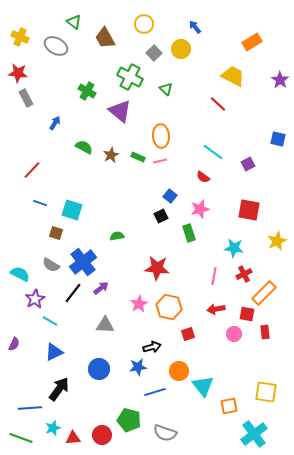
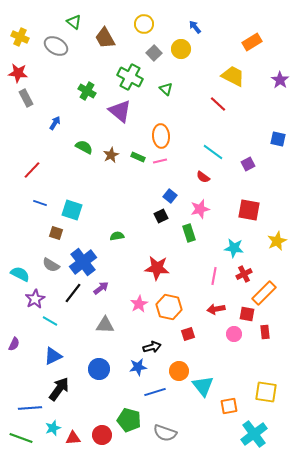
blue triangle at (54, 352): moved 1 px left, 4 px down
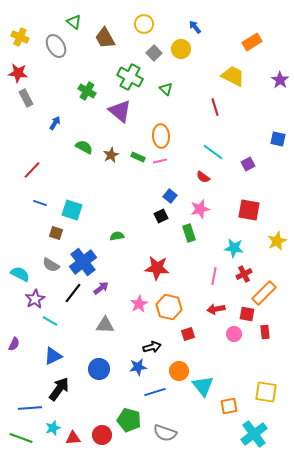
gray ellipse at (56, 46): rotated 30 degrees clockwise
red line at (218, 104): moved 3 px left, 3 px down; rotated 30 degrees clockwise
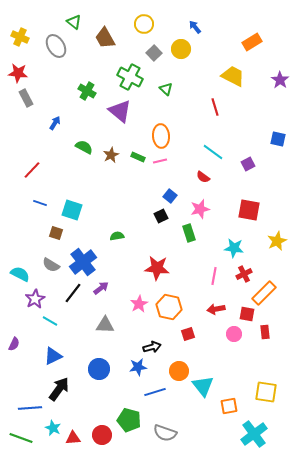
cyan star at (53, 428): rotated 28 degrees counterclockwise
